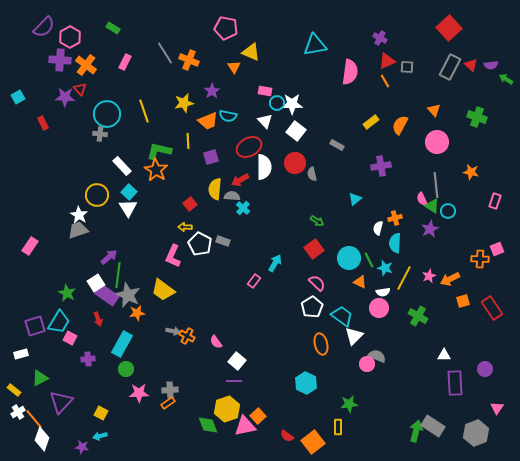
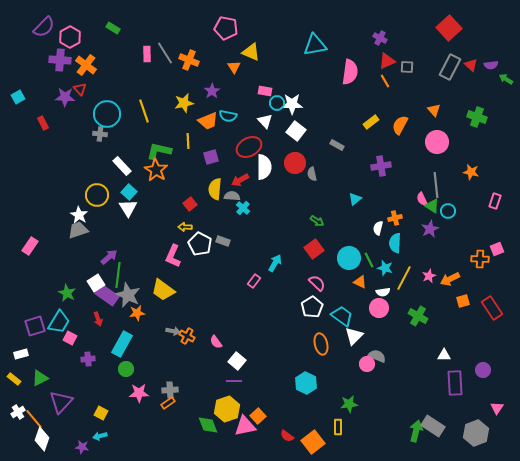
pink rectangle at (125, 62): moved 22 px right, 8 px up; rotated 28 degrees counterclockwise
purple circle at (485, 369): moved 2 px left, 1 px down
yellow rectangle at (14, 390): moved 11 px up
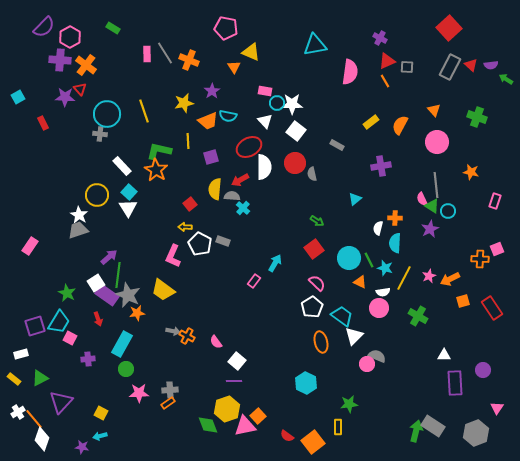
orange cross at (395, 218): rotated 16 degrees clockwise
orange ellipse at (321, 344): moved 2 px up
